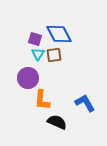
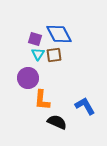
blue L-shape: moved 3 px down
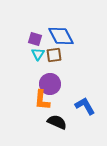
blue diamond: moved 2 px right, 2 px down
purple circle: moved 22 px right, 6 px down
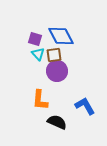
cyan triangle: rotated 16 degrees counterclockwise
purple circle: moved 7 px right, 13 px up
orange L-shape: moved 2 px left
